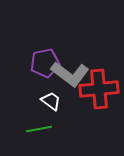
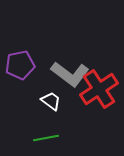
purple pentagon: moved 25 px left, 2 px down
red cross: rotated 27 degrees counterclockwise
green line: moved 7 px right, 9 px down
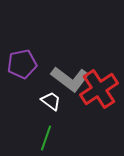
purple pentagon: moved 2 px right, 1 px up
gray L-shape: moved 5 px down
green line: rotated 60 degrees counterclockwise
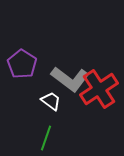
purple pentagon: rotated 28 degrees counterclockwise
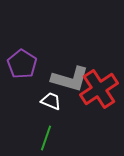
gray L-shape: rotated 21 degrees counterclockwise
white trapezoid: rotated 15 degrees counterclockwise
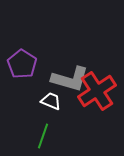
red cross: moved 2 px left, 2 px down
green line: moved 3 px left, 2 px up
